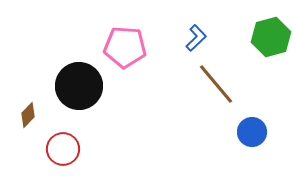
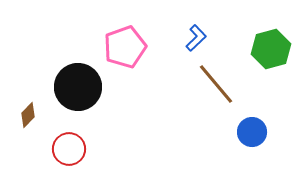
green hexagon: moved 12 px down
pink pentagon: rotated 24 degrees counterclockwise
black circle: moved 1 px left, 1 px down
red circle: moved 6 px right
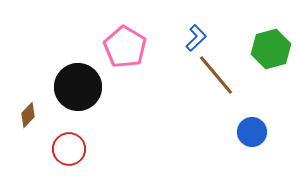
pink pentagon: rotated 21 degrees counterclockwise
brown line: moved 9 px up
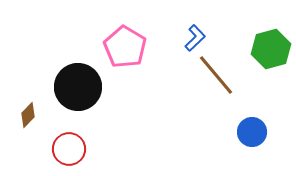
blue L-shape: moved 1 px left
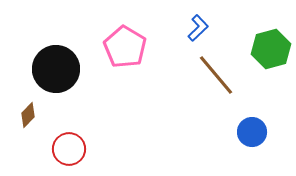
blue L-shape: moved 3 px right, 10 px up
black circle: moved 22 px left, 18 px up
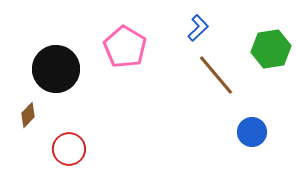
green hexagon: rotated 6 degrees clockwise
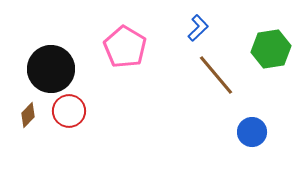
black circle: moved 5 px left
red circle: moved 38 px up
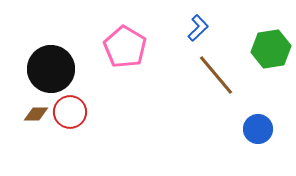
red circle: moved 1 px right, 1 px down
brown diamond: moved 8 px right, 1 px up; rotated 45 degrees clockwise
blue circle: moved 6 px right, 3 px up
